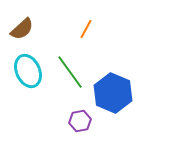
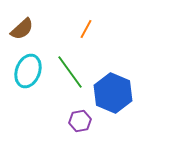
cyan ellipse: rotated 44 degrees clockwise
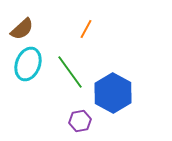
cyan ellipse: moved 7 px up
blue hexagon: rotated 6 degrees clockwise
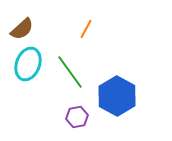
blue hexagon: moved 4 px right, 3 px down
purple hexagon: moved 3 px left, 4 px up
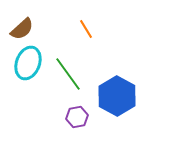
orange line: rotated 60 degrees counterclockwise
cyan ellipse: moved 1 px up
green line: moved 2 px left, 2 px down
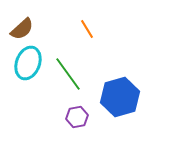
orange line: moved 1 px right
blue hexagon: moved 3 px right, 1 px down; rotated 15 degrees clockwise
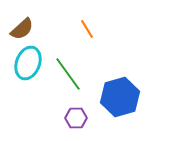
purple hexagon: moved 1 px left, 1 px down; rotated 10 degrees clockwise
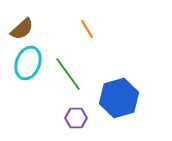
blue hexagon: moved 1 px left, 1 px down
